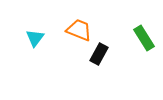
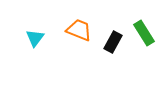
green rectangle: moved 5 px up
black rectangle: moved 14 px right, 12 px up
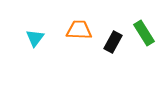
orange trapezoid: rotated 20 degrees counterclockwise
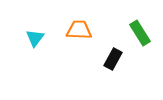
green rectangle: moved 4 px left
black rectangle: moved 17 px down
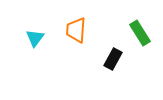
orange trapezoid: moved 3 px left; rotated 88 degrees counterclockwise
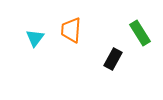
orange trapezoid: moved 5 px left
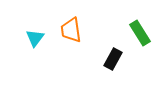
orange trapezoid: rotated 12 degrees counterclockwise
